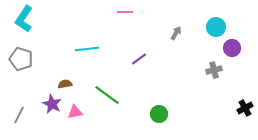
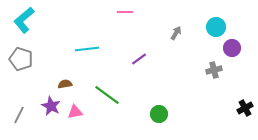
cyan L-shape: moved 1 px down; rotated 16 degrees clockwise
purple star: moved 1 px left, 2 px down
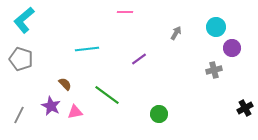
brown semicircle: rotated 56 degrees clockwise
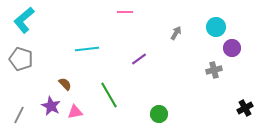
green line: moved 2 px right; rotated 24 degrees clockwise
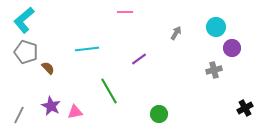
gray pentagon: moved 5 px right, 7 px up
brown semicircle: moved 17 px left, 16 px up
green line: moved 4 px up
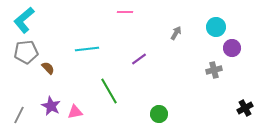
gray pentagon: rotated 25 degrees counterclockwise
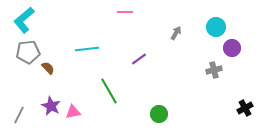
gray pentagon: moved 2 px right
pink triangle: moved 2 px left
